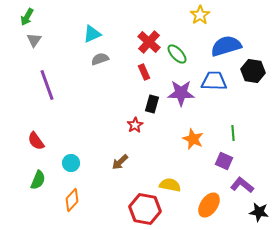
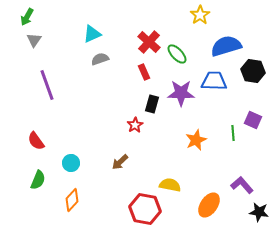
orange star: moved 3 px right, 1 px down; rotated 25 degrees clockwise
purple square: moved 29 px right, 41 px up
purple L-shape: rotated 10 degrees clockwise
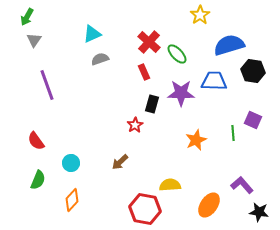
blue semicircle: moved 3 px right, 1 px up
yellow semicircle: rotated 15 degrees counterclockwise
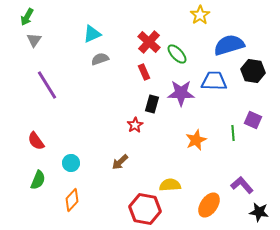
purple line: rotated 12 degrees counterclockwise
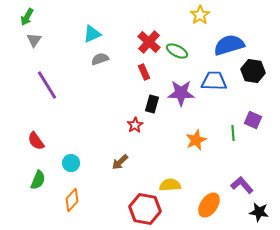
green ellipse: moved 3 px up; rotated 20 degrees counterclockwise
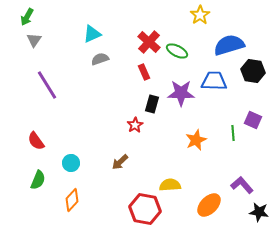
orange ellipse: rotated 10 degrees clockwise
